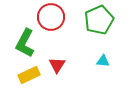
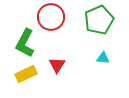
cyan triangle: moved 3 px up
yellow rectangle: moved 3 px left, 1 px up
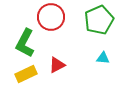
red triangle: rotated 30 degrees clockwise
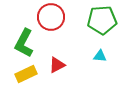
green pentagon: moved 3 px right; rotated 20 degrees clockwise
green L-shape: moved 1 px left
cyan triangle: moved 3 px left, 2 px up
